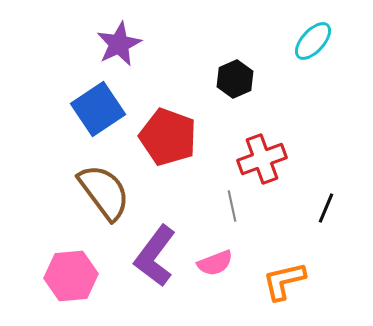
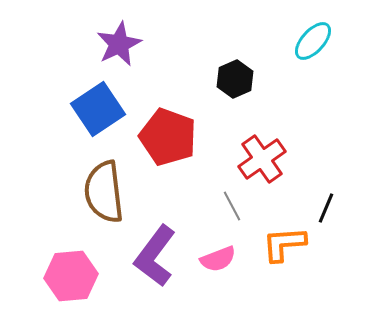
red cross: rotated 15 degrees counterclockwise
brown semicircle: rotated 150 degrees counterclockwise
gray line: rotated 16 degrees counterclockwise
pink semicircle: moved 3 px right, 4 px up
orange L-shape: moved 37 px up; rotated 9 degrees clockwise
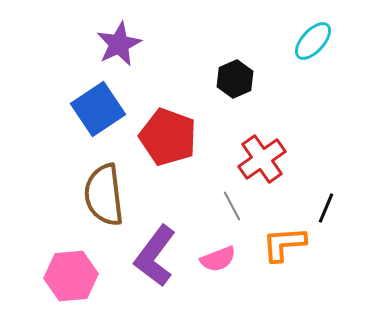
brown semicircle: moved 3 px down
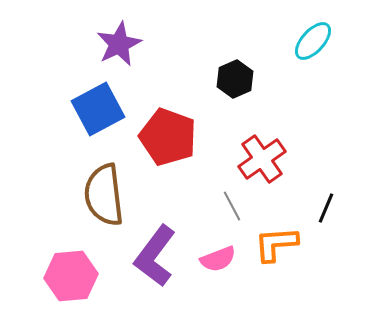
blue square: rotated 6 degrees clockwise
orange L-shape: moved 8 px left
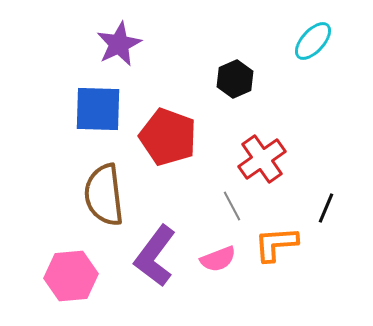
blue square: rotated 30 degrees clockwise
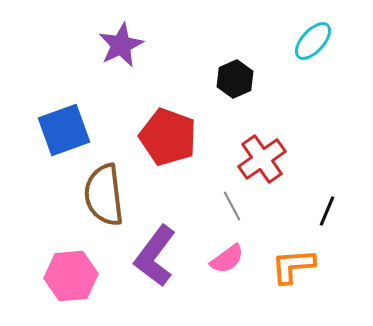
purple star: moved 2 px right, 1 px down
blue square: moved 34 px left, 21 px down; rotated 22 degrees counterclockwise
black line: moved 1 px right, 3 px down
orange L-shape: moved 17 px right, 22 px down
pink semicircle: moved 9 px right; rotated 15 degrees counterclockwise
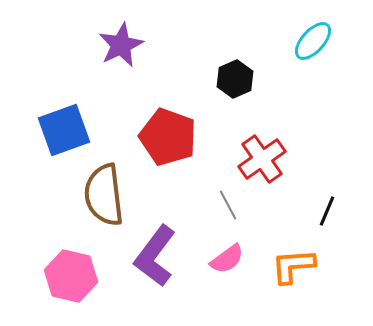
gray line: moved 4 px left, 1 px up
pink hexagon: rotated 18 degrees clockwise
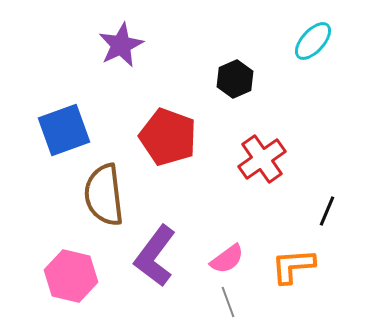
gray line: moved 97 px down; rotated 8 degrees clockwise
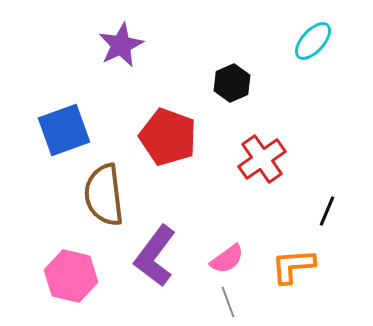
black hexagon: moved 3 px left, 4 px down
